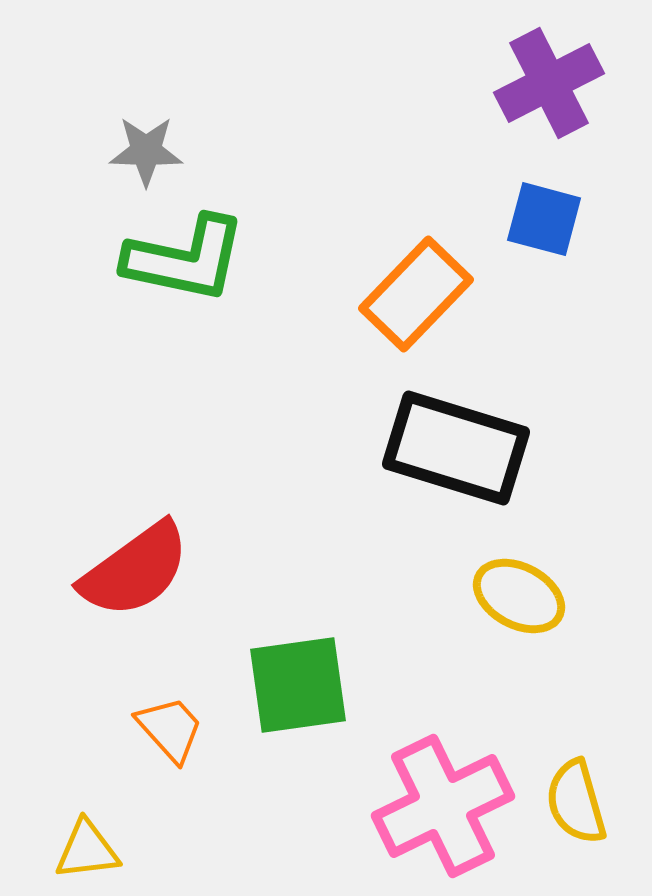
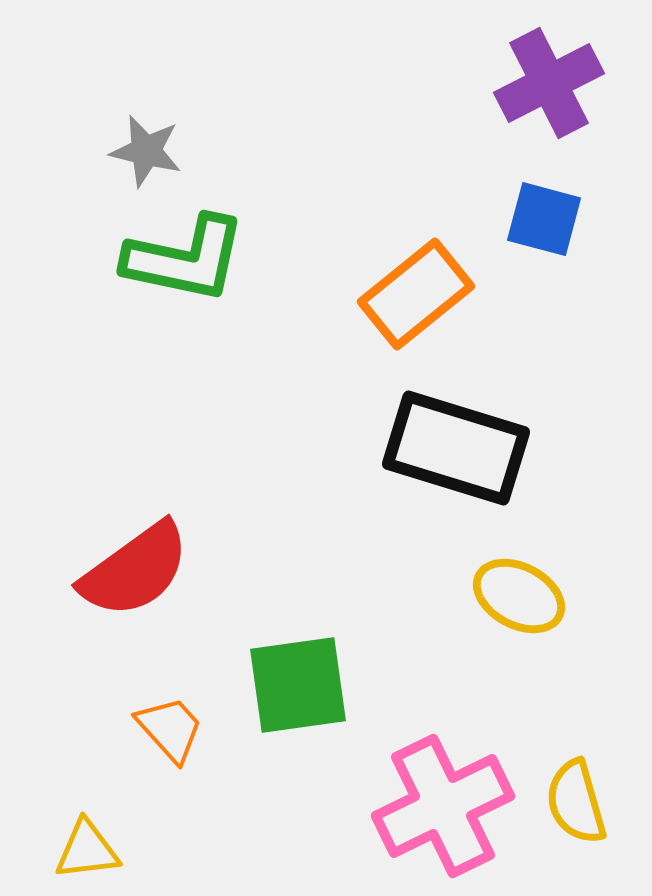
gray star: rotated 12 degrees clockwise
orange rectangle: rotated 7 degrees clockwise
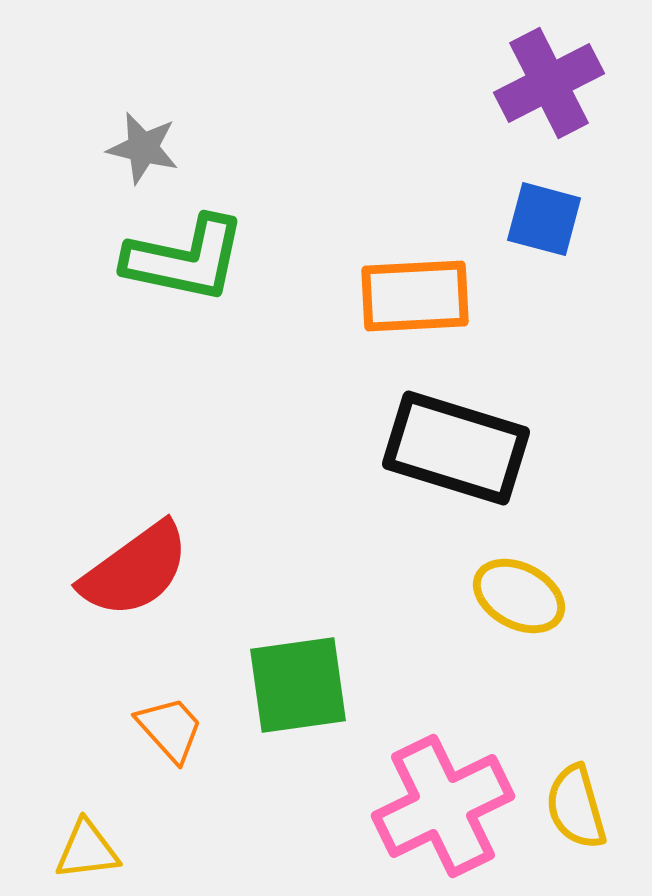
gray star: moved 3 px left, 3 px up
orange rectangle: moved 1 px left, 2 px down; rotated 36 degrees clockwise
yellow semicircle: moved 5 px down
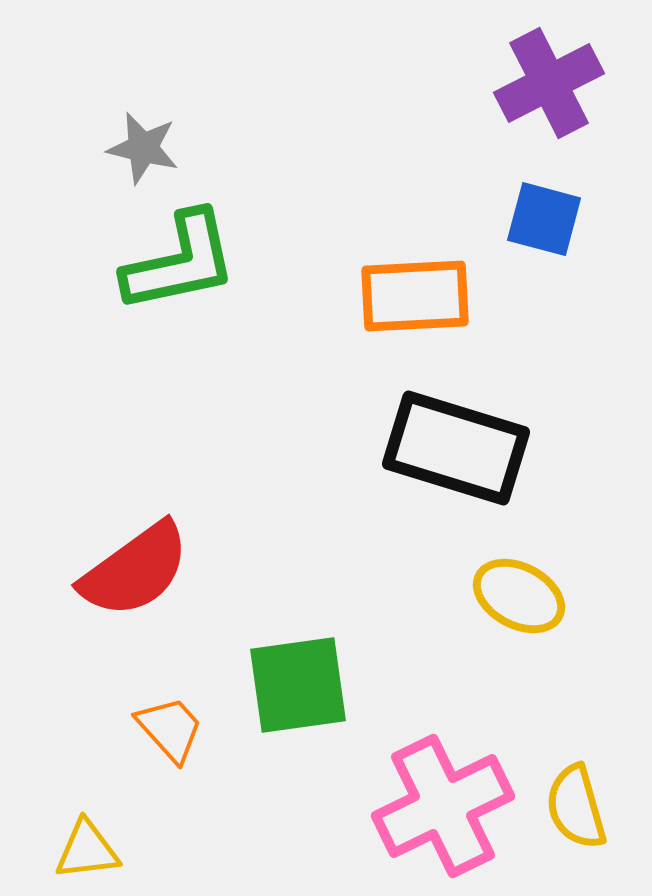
green L-shape: moved 5 px left, 3 px down; rotated 24 degrees counterclockwise
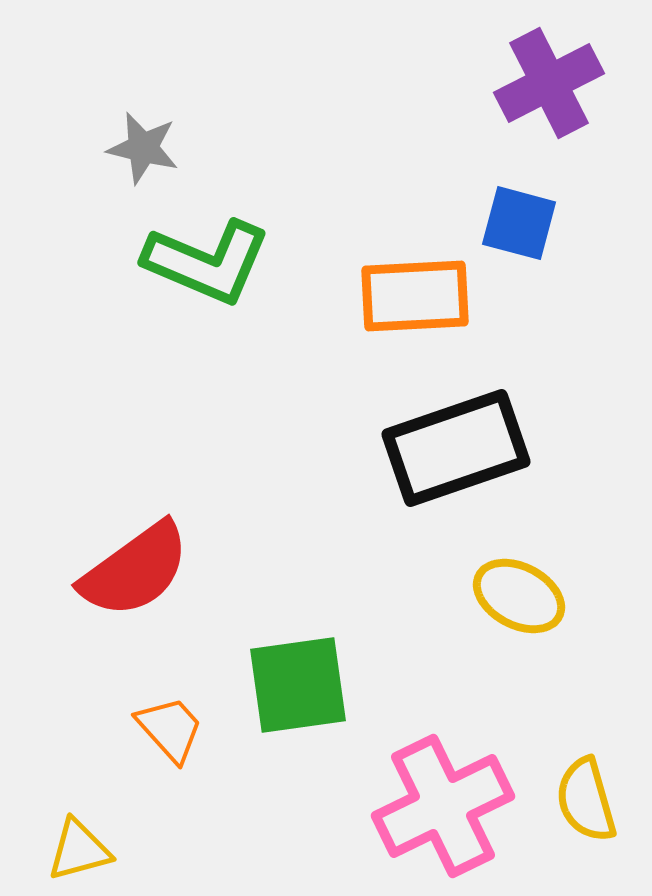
blue square: moved 25 px left, 4 px down
green L-shape: moved 27 px right; rotated 35 degrees clockwise
black rectangle: rotated 36 degrees counterclockwise
yellow semicircle: moved 10 px right, 7 px up
yellow triangle: moved 8 px left; rotated 8 degrees counterclockwise
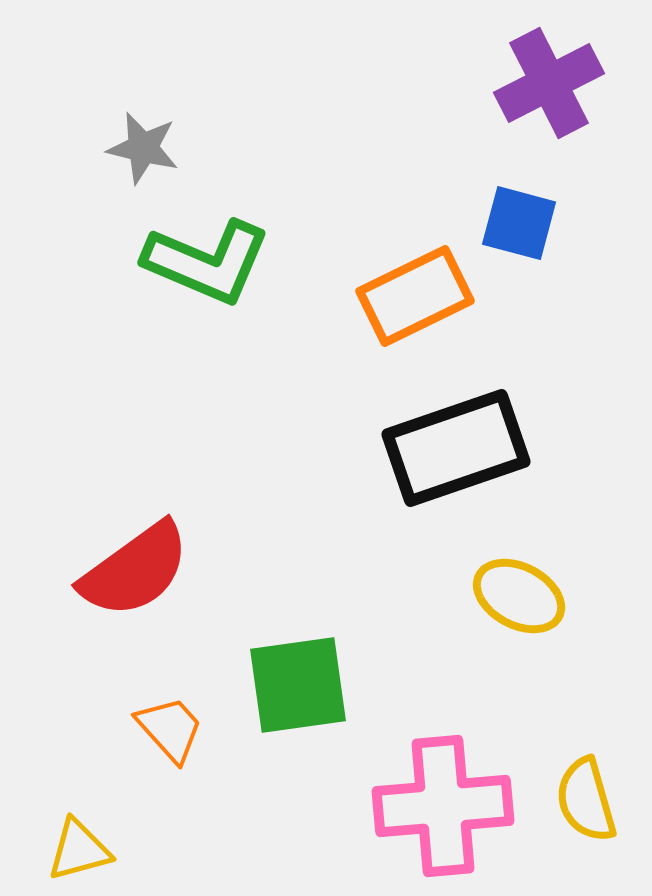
orange rectangle: rotated 23 degrees counterclockwise
pink cross: rotated 21 degrees clockwise
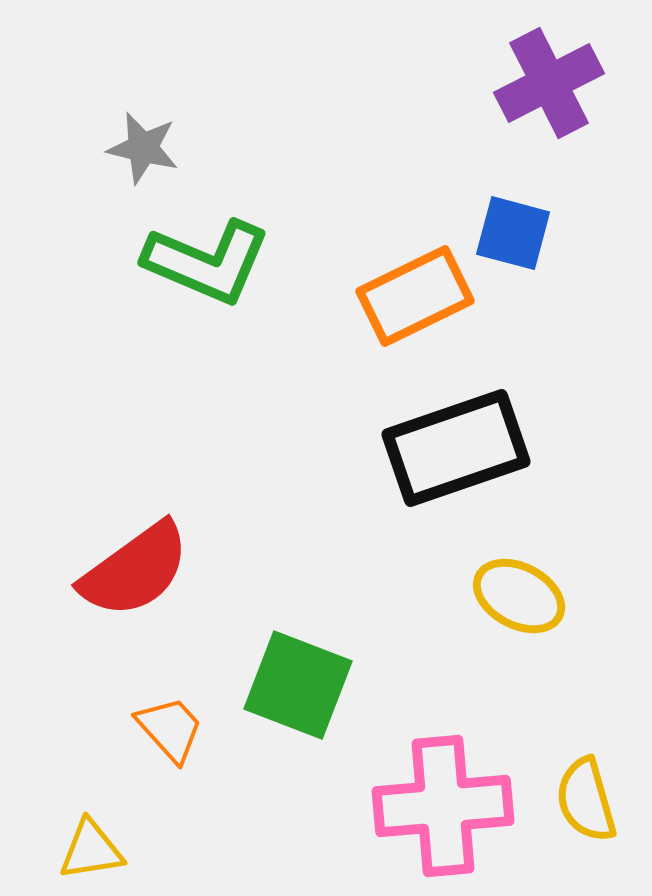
blue square: moved 6 px left, 10 px down
green square: rotated 29 degrees clockwise
yellow triangle: moved 12 px right; rotated 6 degrees clockwise
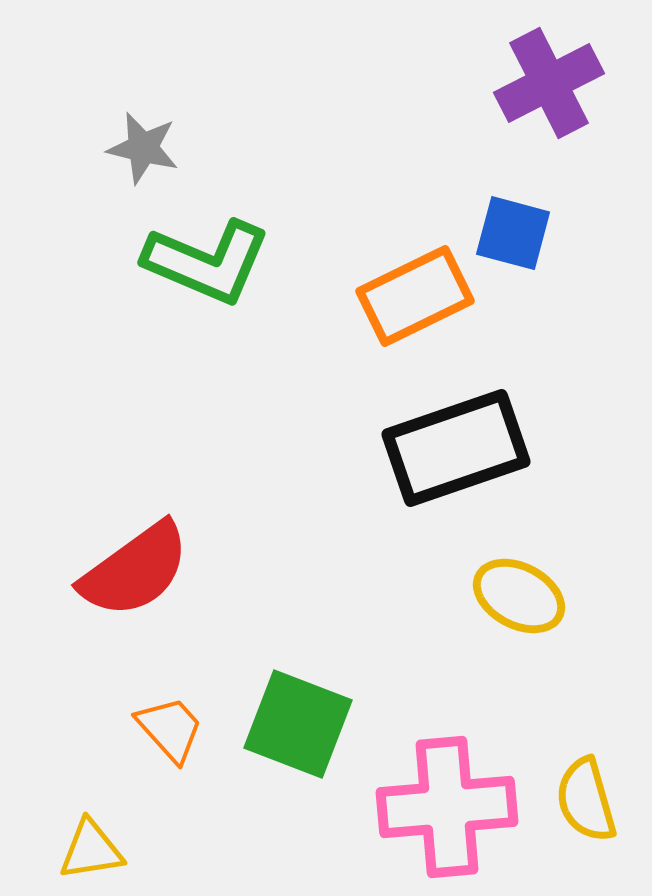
green square: moved 39 px down
pink cross: moved 4 px right, 1 px down
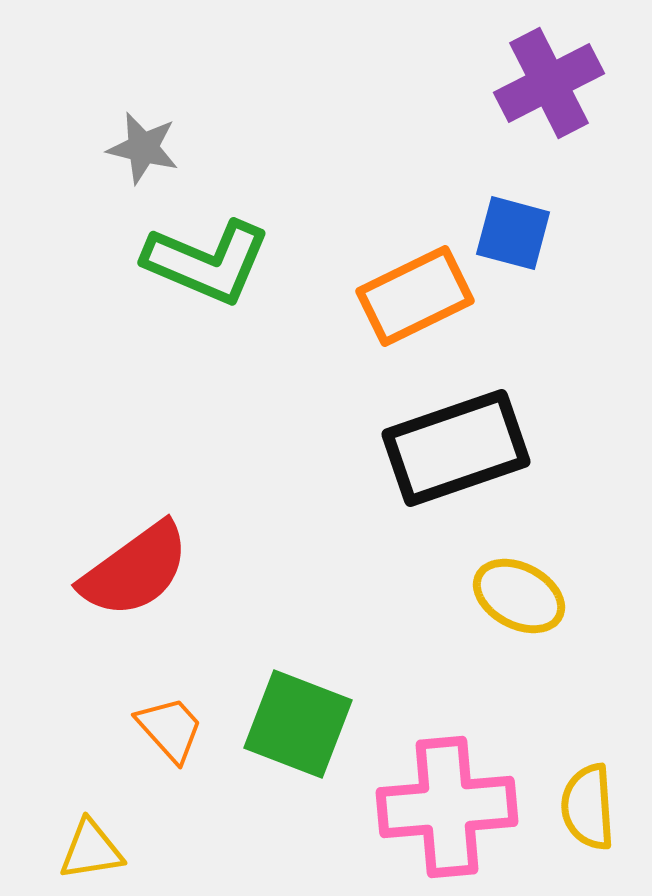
yellow semicircle: moved 2 px right, 7 px down; rotated 12 degrees clockwise
